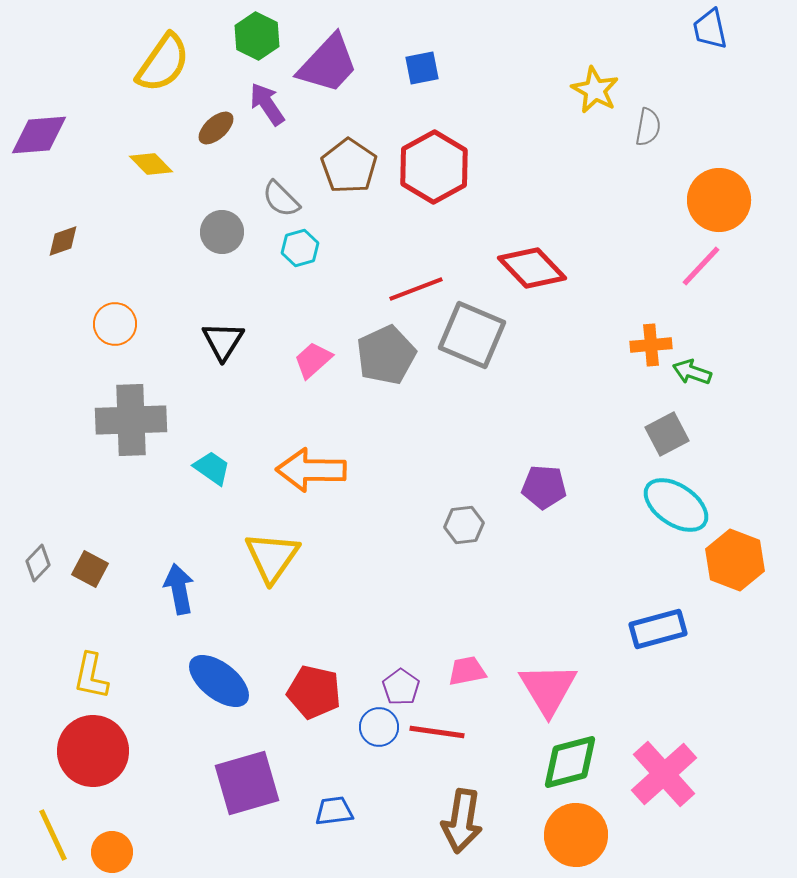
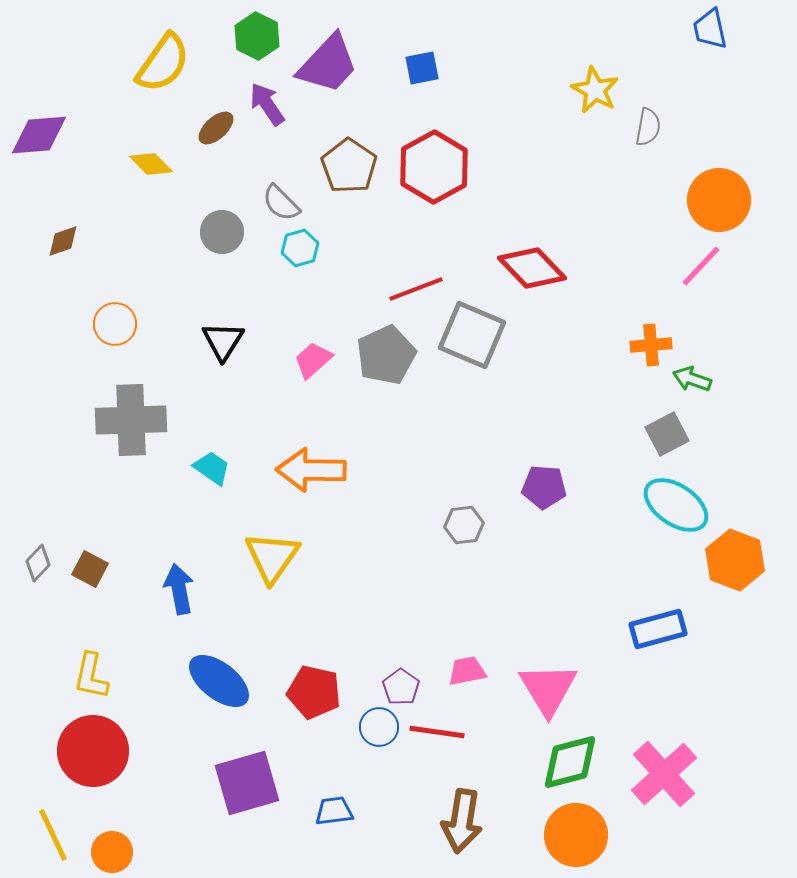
gray semicircle at (281, 199): moved 4 px down
green arrow at (692, 372): moved 7 px down
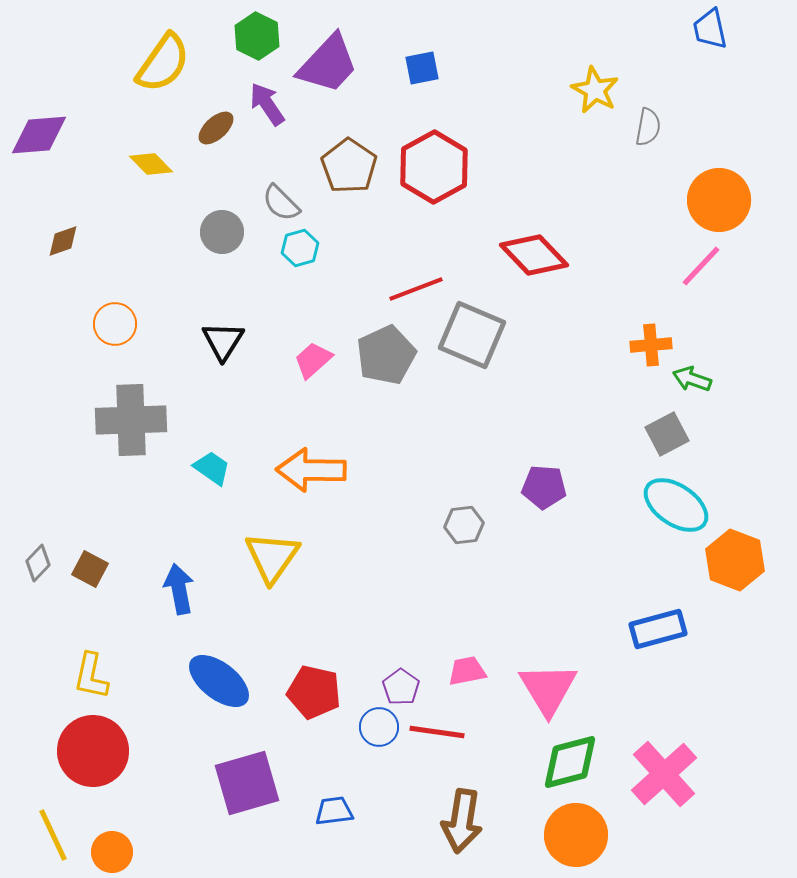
red diamond at (532, 268): moved 2 px right, 13 px up
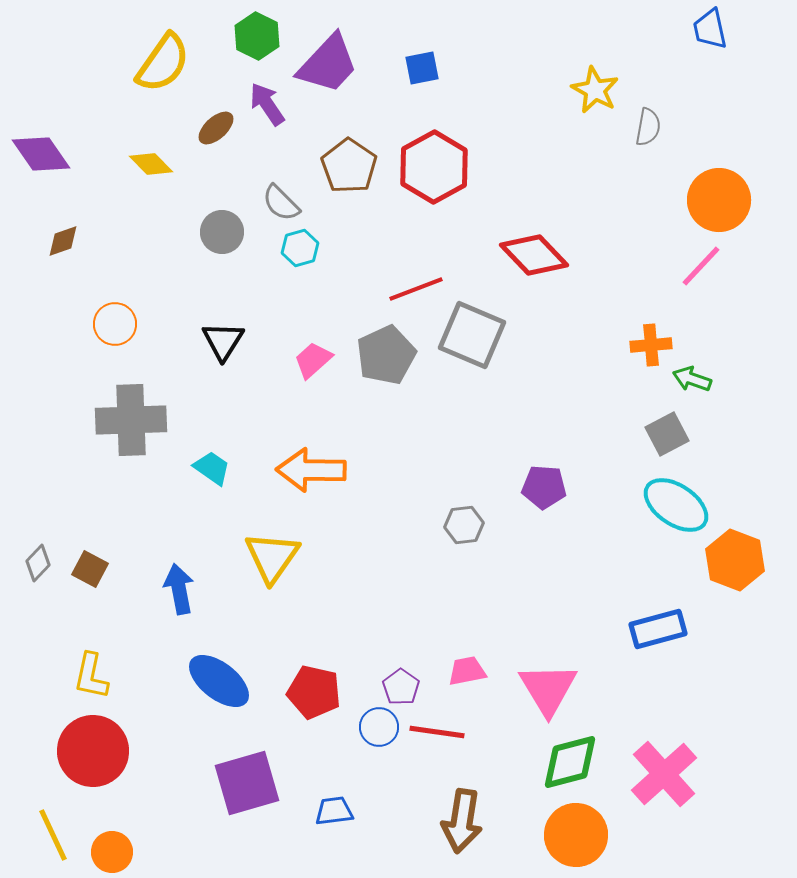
purple diamond at (39, 135): moved 2 px right, 19 px down; rotated 60 degrees clockwise
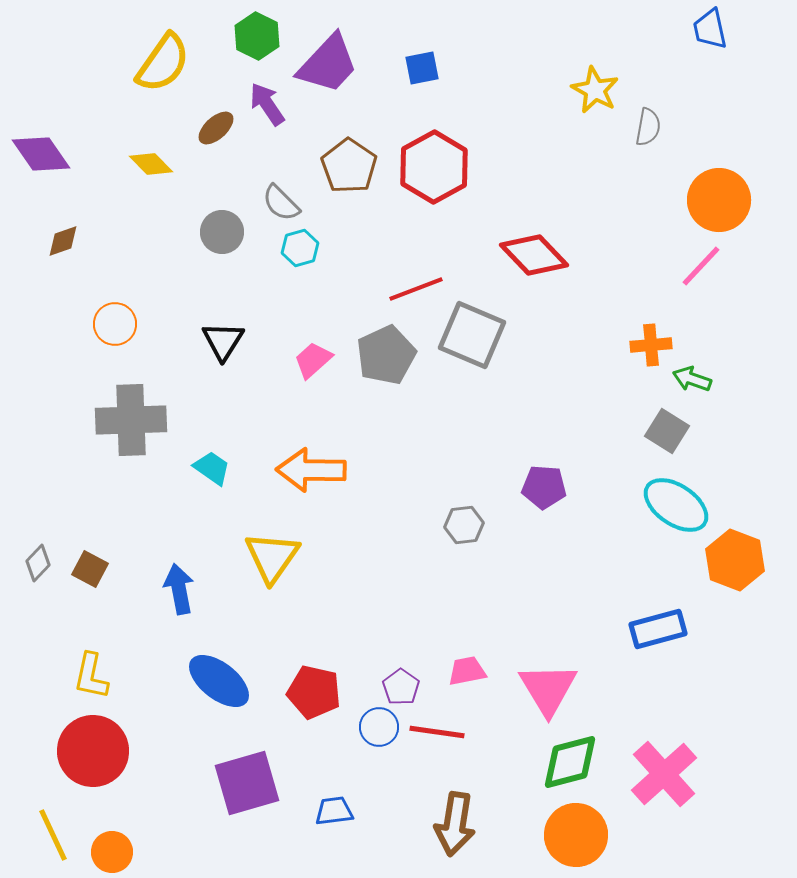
gray square at (667, 434): moved 3 px up; rotated 30 degrees counterclockwise
brown arrow at (462, 821): moved 7 px left, 3 px down
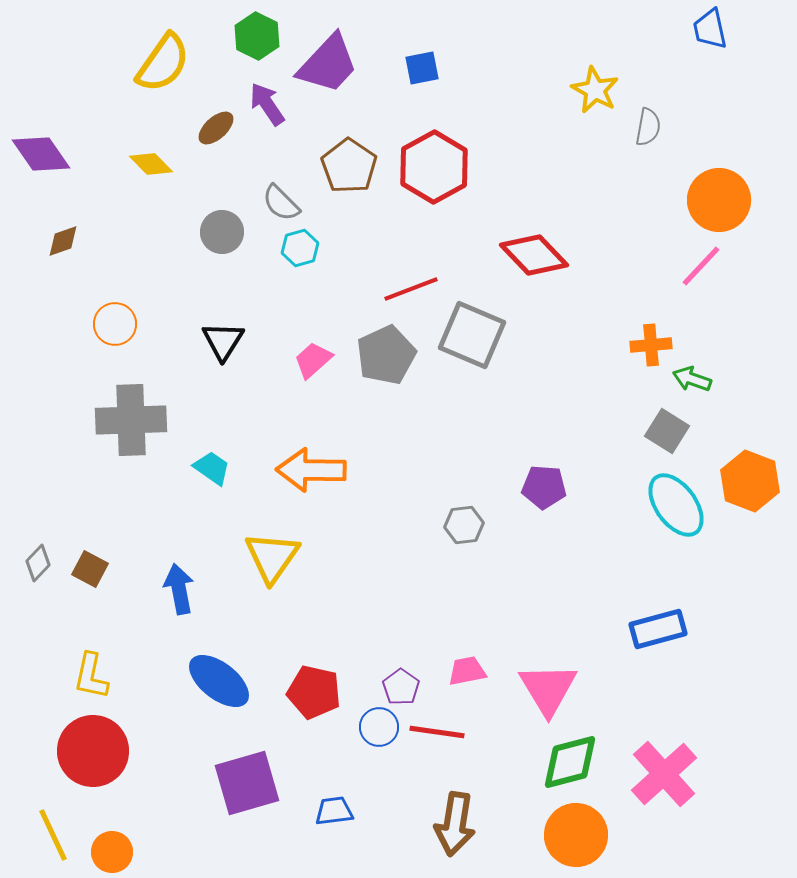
red line at (416, 289): moved 5 px left
cyan ellipse at (676, 505): rotated 20 degrees clockwise
orange hexagon at (735, 560): moved 15 px right, 79 px up
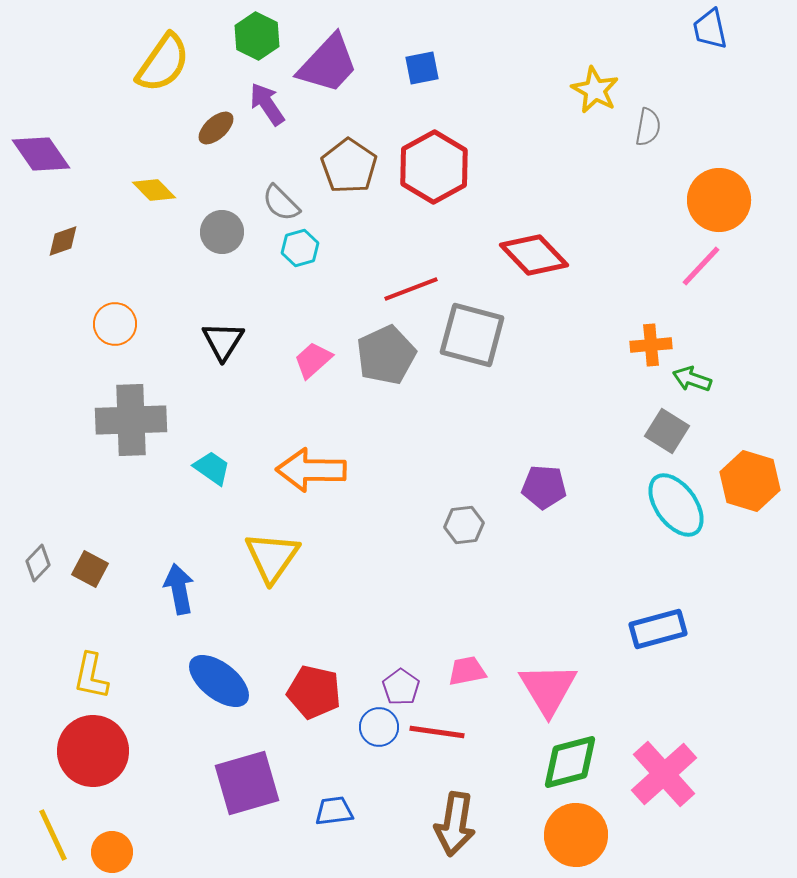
yellow diamond at (151, 164): moved 3 px right, 26 px down
gray square at (472, 335): rotated 8 degrees counterclockwise
orange hexagon at (750, 481): rotated 4 degrees counterclockwise
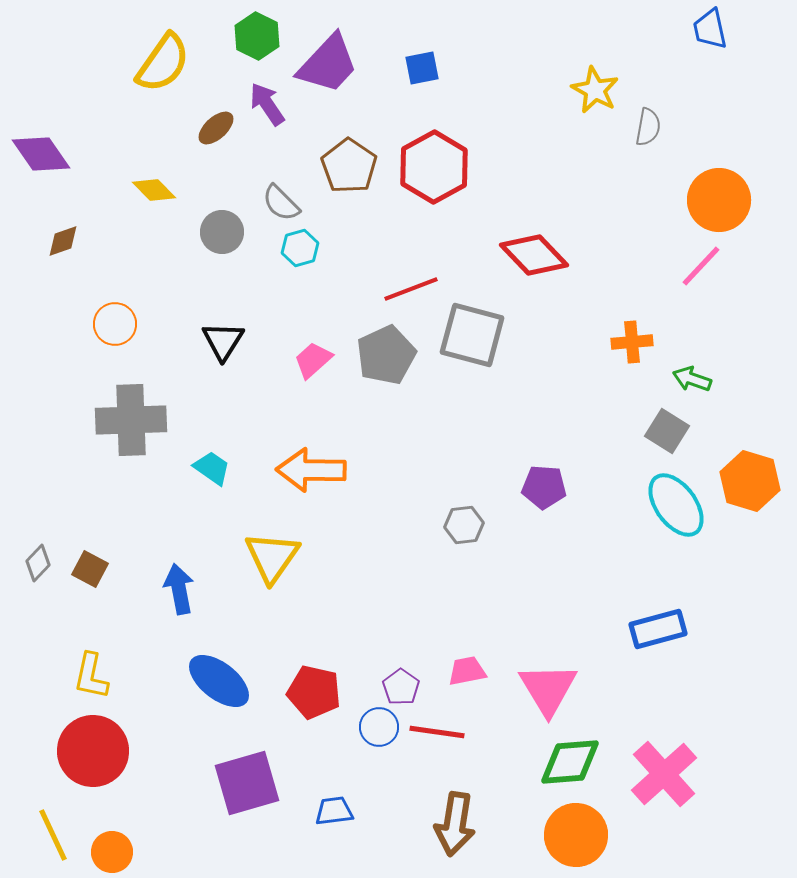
orange cross at (651, 345): moved 19 px left, 3 px up
green diamond at (570, 762): rotated 10 degrees clockwise
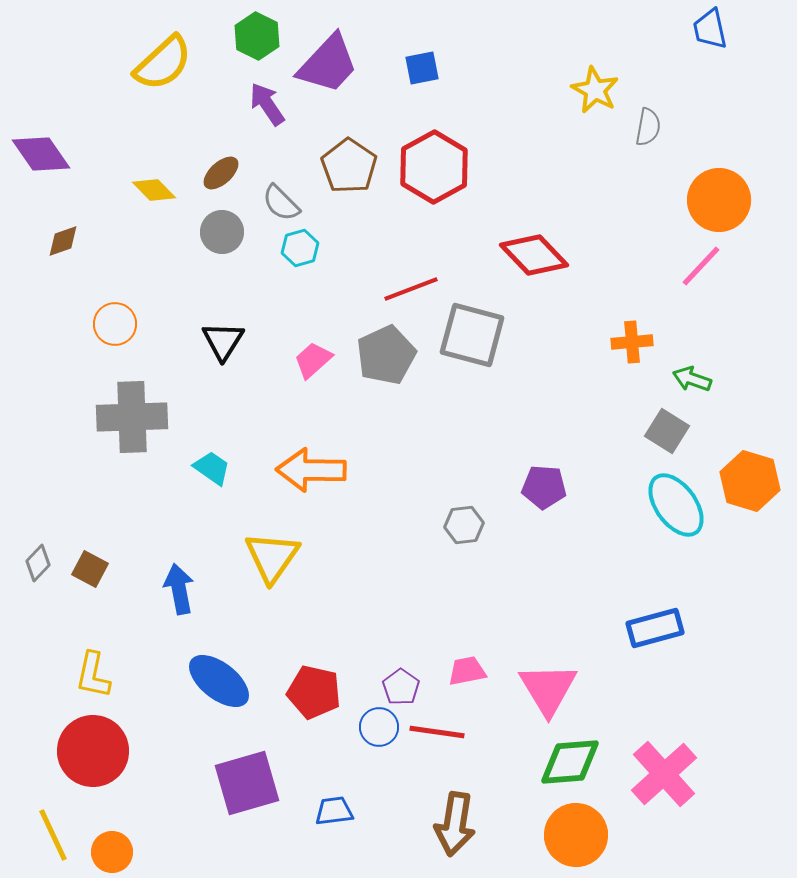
yellow semicircle at (163, 63): rotated 12 degrees clockwise
brown ellipse at (216, 128): moved 5 px right, 45 px down
gray cross at (131, 420): moved 1 px right, 3 px up
blue rectangle at (658, 629): moved 3 px left, 1 px up
yellow L-shape at (91, 676): moved 2 px right, 1 px up
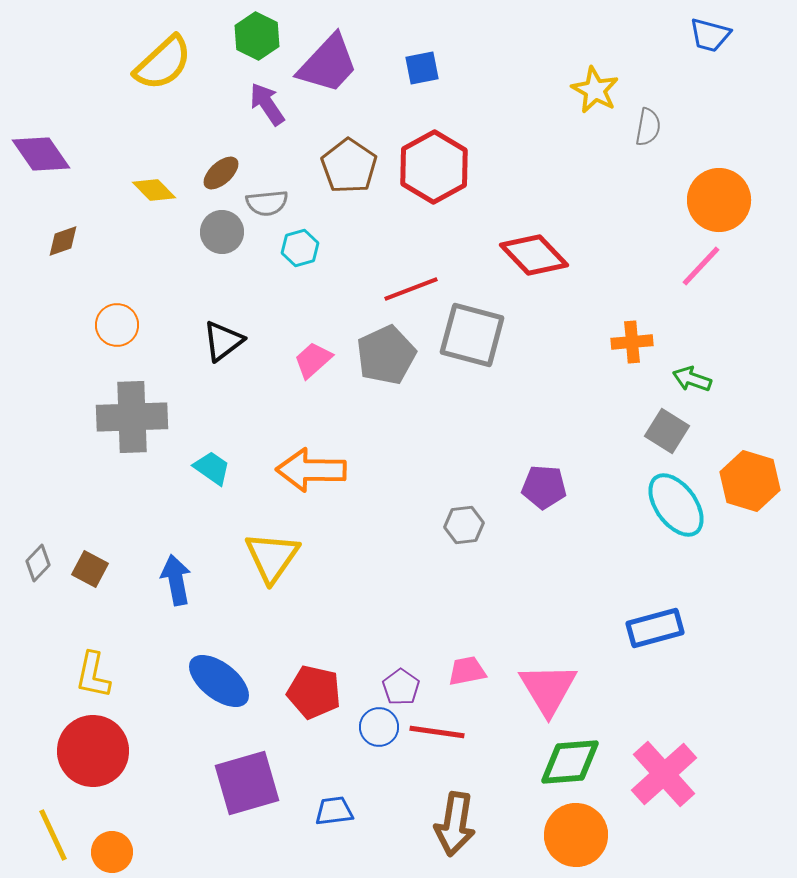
blue trapezoid at (710, 29): moved 6 px down; rotated 63 degrees counterclockwise
gray semicircle at (281, 203): moved 14 px left; rotated 51 degrees counterclockwise
orange circle at (115, 324): moved 2 px right, 1 px down
black triangle at (223, 341): rotated 21 degrees clockwise
blue arrow at (179, 589): moved 3 px left, 9 px up
